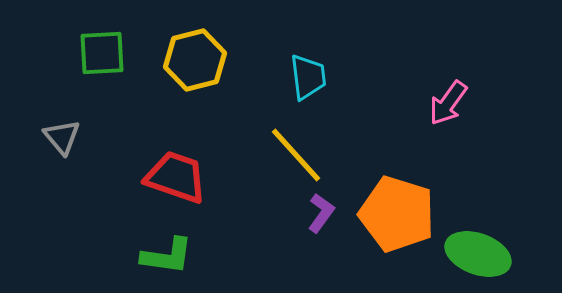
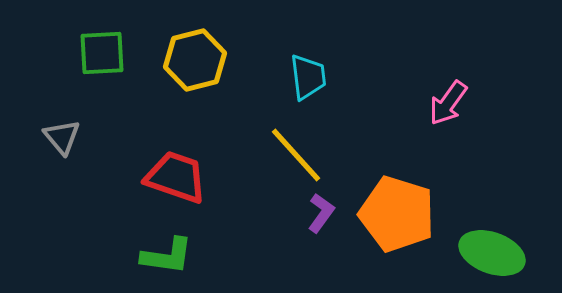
green ellipse: moved 14 px right, 1 px up
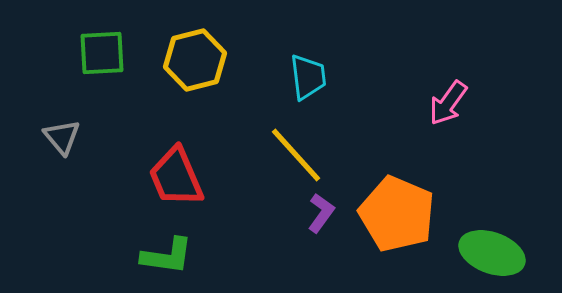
red trapezoid: rotated 132 degrees counterclockwise
orange pentagon: rotated 6 degrees clockwise
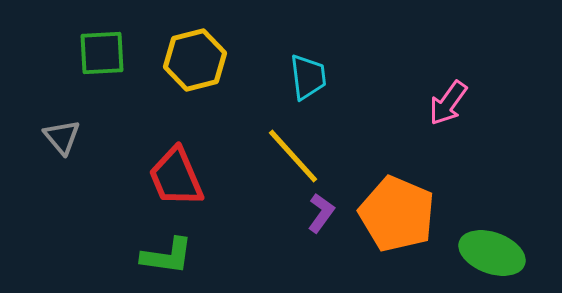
yellow line: moved 3 px left, 1 px down
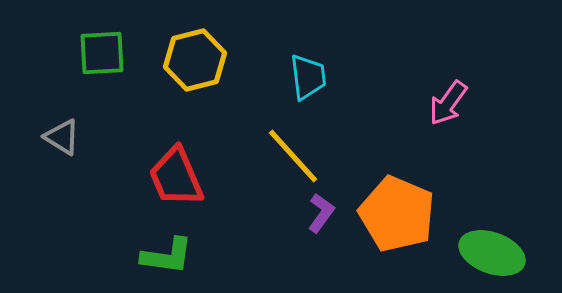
gray triangle: rotated 18 degrees counterclockwise
